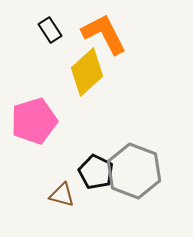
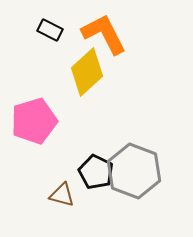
black rectangle: rotated 30 degrees counterclockwise
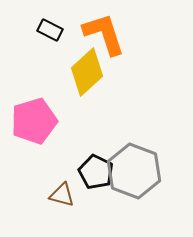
orange L-shape: rotated 9 degrees clockwise
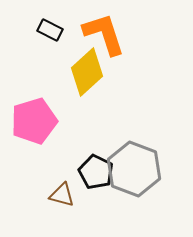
gray hexagon: moved 2 px up
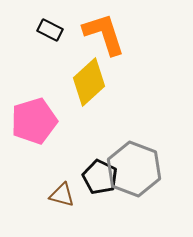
yellow diamond: moved 2 px right, 10 px down
black pentagon: moved 4 px right, 5 px down
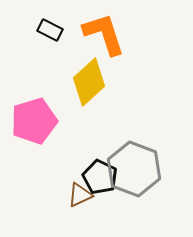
brown triangle: moved 18 px right; rotated 40 degrees counterclockwise
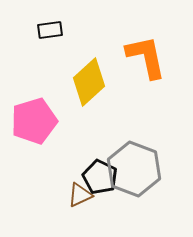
black rectangle: rotated 35 degrees counterclockwise
orange L-shape: moved 42 px right, 23 px down; rotated 6 degrees clockwise
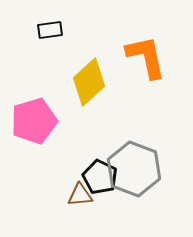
brown triangle: rotated 20 degrees clockwise
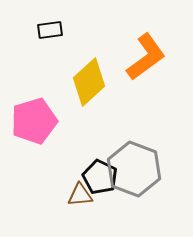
orange L-shape: rotated 66 degrees clockwise
